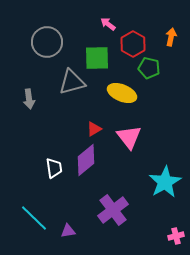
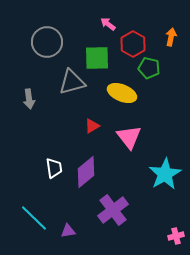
red triangle: moved 2 px left, 3 px up
purple diamond: moved 12 px down
cyan star: moved 8 px up
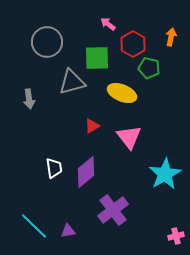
cyan line: moved 8 px down
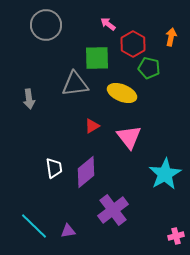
gray circle: moved 1 px left, 17 px up
gray triangle: moved 3 px right, 2 px down; rotated 8 degrees clockwise
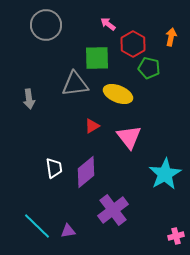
yellow ellipse: moved 4 px left, 1 px down
cyan line: moved 3 px right
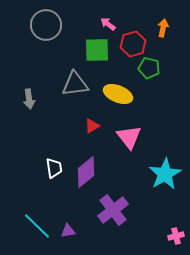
orange arrow: moved 8 px left, 9 px up
red hexagon: rotated 15 degrees clockwise
green square: moved 8 px up
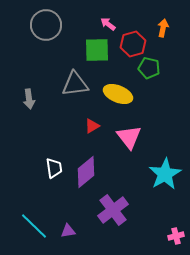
cyan line: moved 3 px left
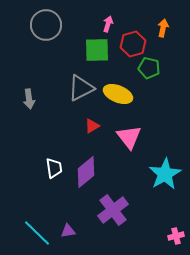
pink arrow: rotated 70 degrees clockwise
gray triangle: moved 6 px right, 4 px down; rotated 20 degrees counterclockwise
cyan line: moved 3 px right, 7 px down
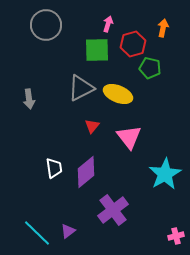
green pentagon: moved 1 px right
red triangle: rotated 21 degrees counterclockwise
purple triangle: rotated 28 degrees counterclockwise
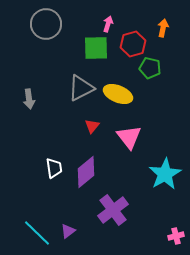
gray circle: moved 1 px up
green square: moved 1 px left, 2 px up
